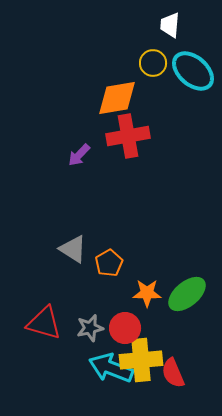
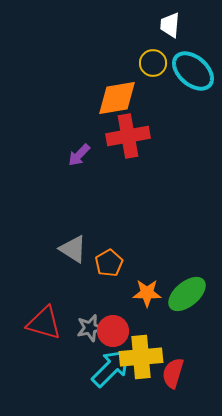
red circle: moved 12 px left, 3 px down
yellow cross: moved 3 px up
cyan arrow: rotated 114 degrees clockwise
red semicircle: rotated 40 degrees clockwise
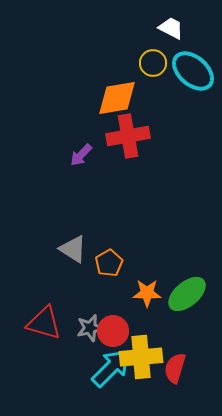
white trapezoid: moved 1 px right, 3 px down; rotated 112 degrees clockwise
purple arrow: moved 2 px right
red semicircle: moved 2 px right, 5 px up
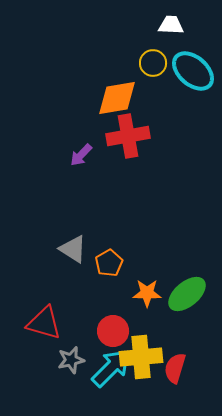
white trapezoid: moved 3 px up; rotated 24 degrees counterclockwise
gray star: moved 19 px left, 32 px down
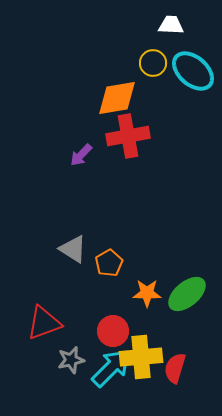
red triangle: rotated 36 degrees counterclockwise
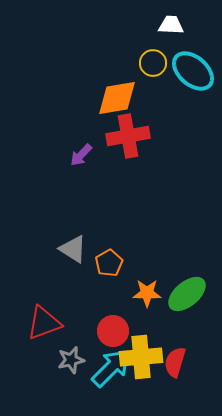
red semicircle: moved 6 px up
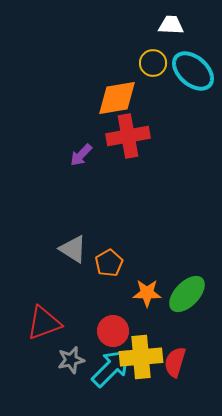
green ellipse: rotated 6 degrees counterclockwise
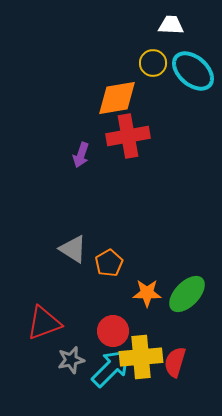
purple arrow: rotated 25 degrees counterclockwise
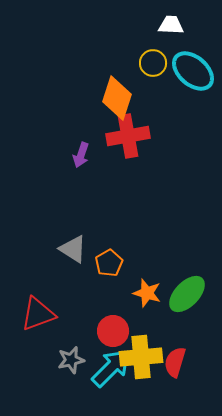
orange diamond: rotated 63 degrees counterclockwise
orange star: rotated 16 degrees clockwise
red triangle: moved 6 px left, 9 px up
